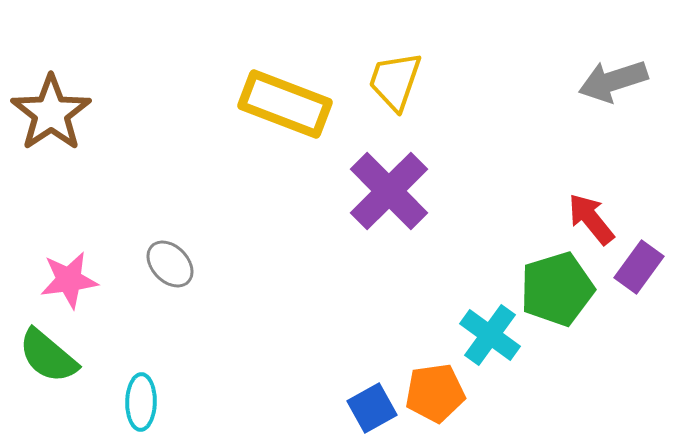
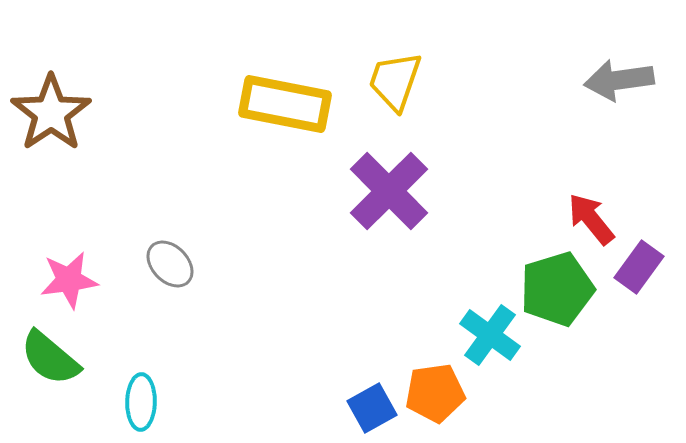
gray arrow: moved 6 px right, 1 px up; rotated 10 degrees clockwise
yellow rectangle: rotated 10 degrees counterclockwise
green semicircle: moved 2 px right, 2 px down
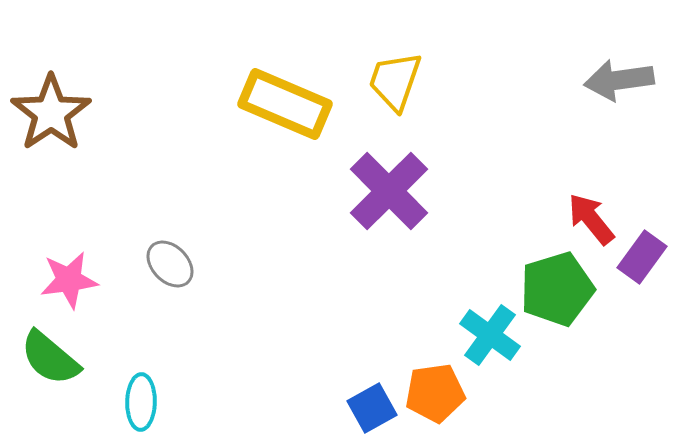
yellow rectangle: rotated 12 degrees clockwise
purple rectangle: moved 3 px right, 10 px up
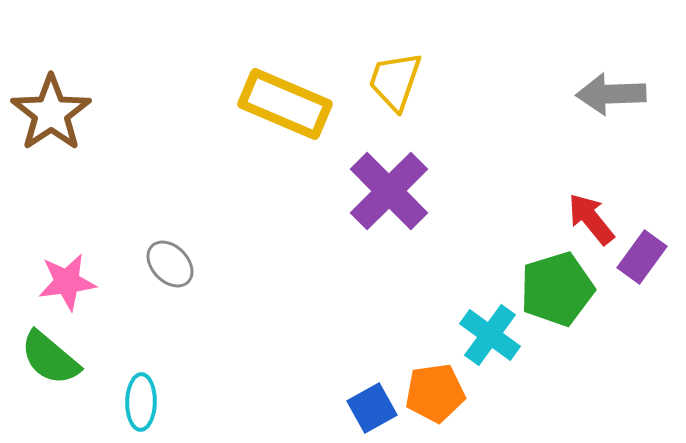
gray arrow: moved 8 px left, 14 px down; rotated 6 degrees clockwise
pink star: moved 2 px left, 2 px down
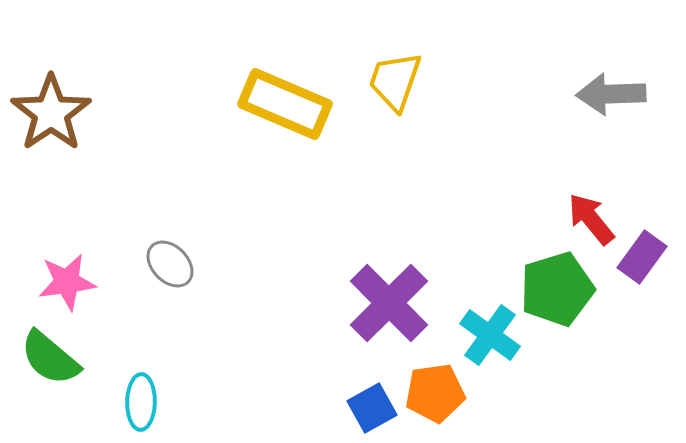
purple cross: moved 112 px down
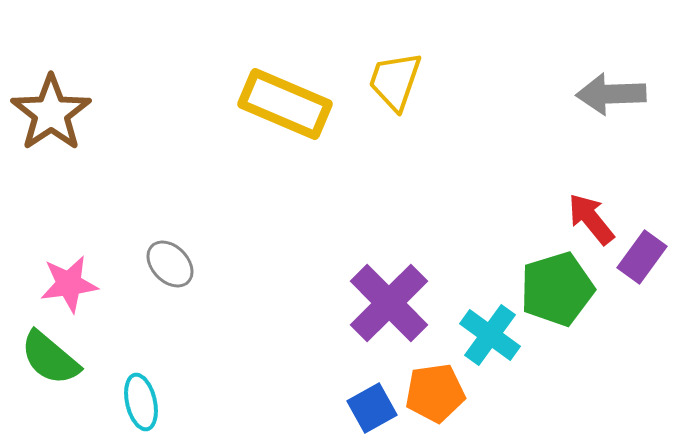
pink star: moved 2 px right, 2 px down
cyan ellipse: rotated 14 degrees counterclockwise
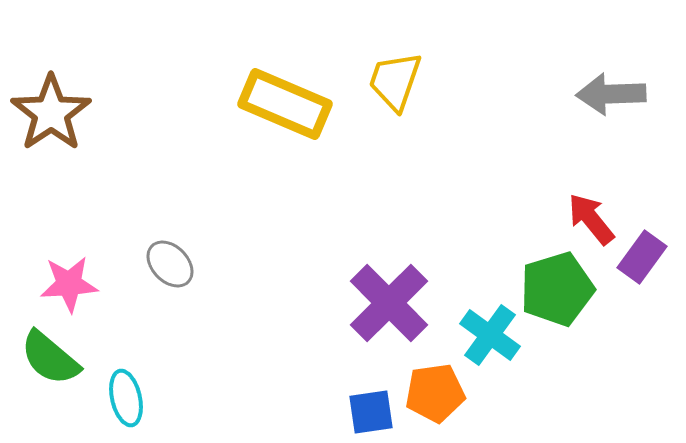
pink star: rotated 4 degrees clockwise
cyan ellipse: moved 15 px left, 4 px up
blue square: moved 1 px left, 4 px down; rotated 21 degrees clockwise
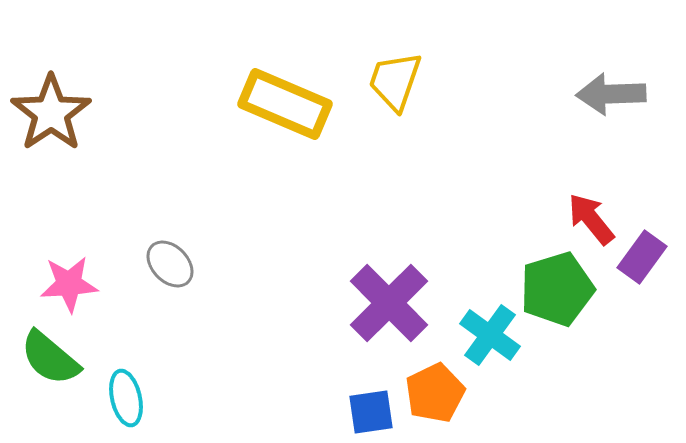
orange pentagon: rotated 18 degrees counterclockwise
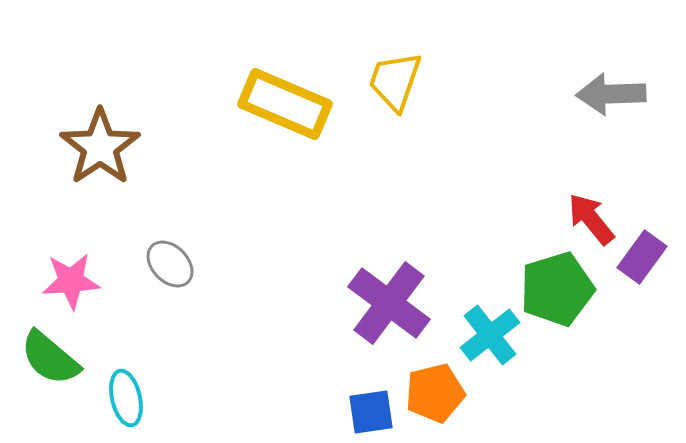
brown star: moved 49 px right, 34 px down
pink star: moved 2 px right, 3 px up
purple cross: rotated 8 degrees counterclockwise
cyan cross: rotated 16 degrees clockwise
orange pentagon: rotated 12 degrees clockwise
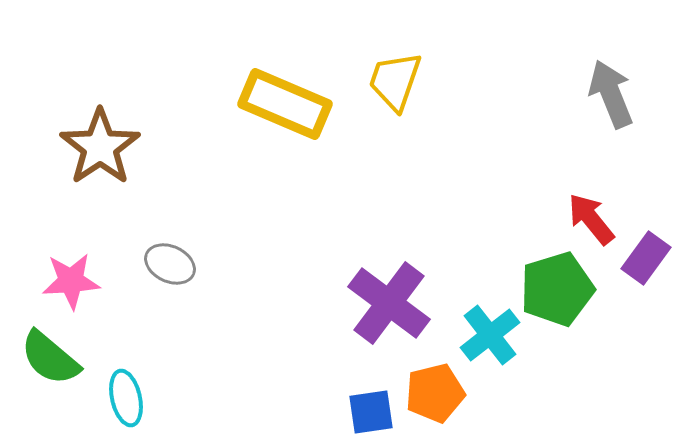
gray arrow: rotated 70 degrees clockwise
purple rectangle: moved 4 px right, 1 px down
gray ellipse: rotated 21 degrees counterclockwise
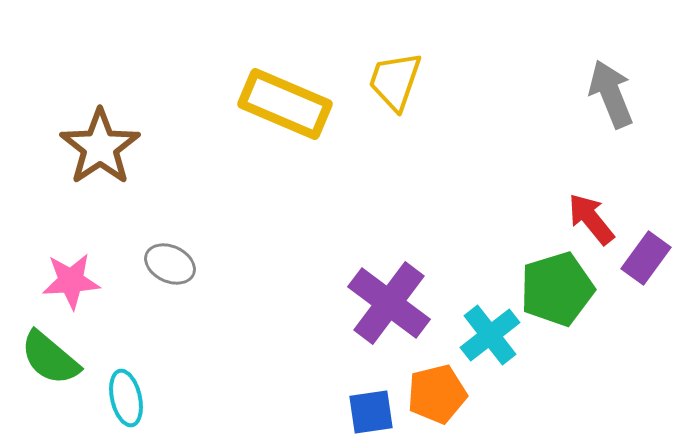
orange pentagon: moved 2 px right, 1 px down
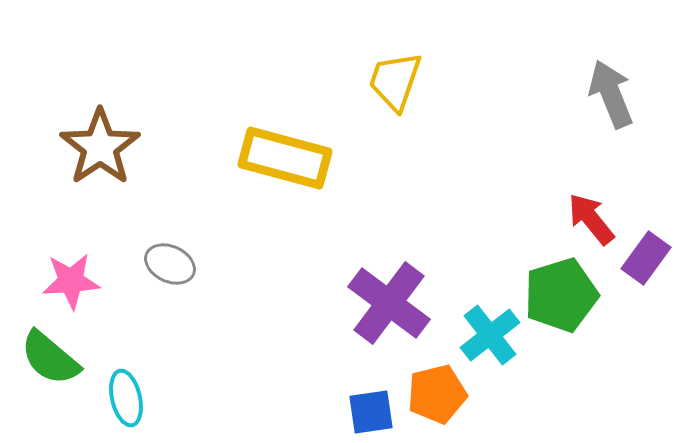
yellow rectangle: moved 54 px down; rotated 8 degrees counterclockwise
green pentagon: moved 4 px right, 6 px down
